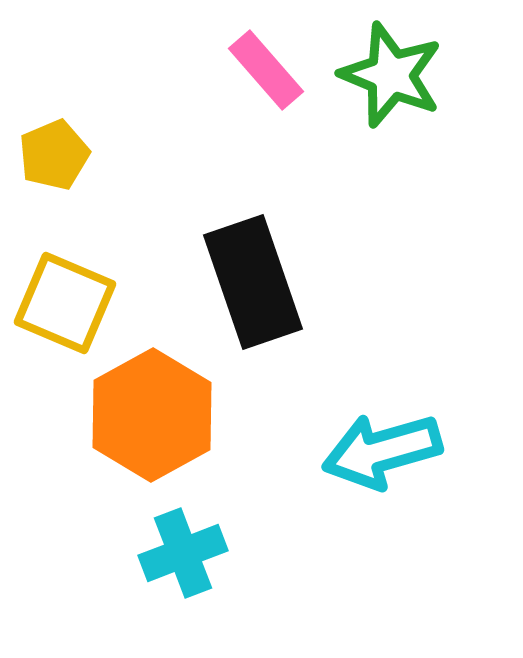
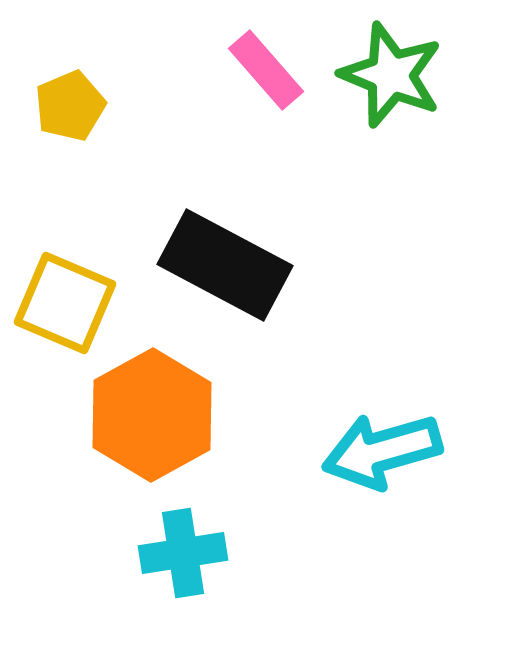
yellow pentagon: moved 16 px right, 49 px up
black rectangle: moved 28 px left, 17 px up; rotated 43 degrees counterclockwise
cyan cross: rotated 12 degrees clockwise
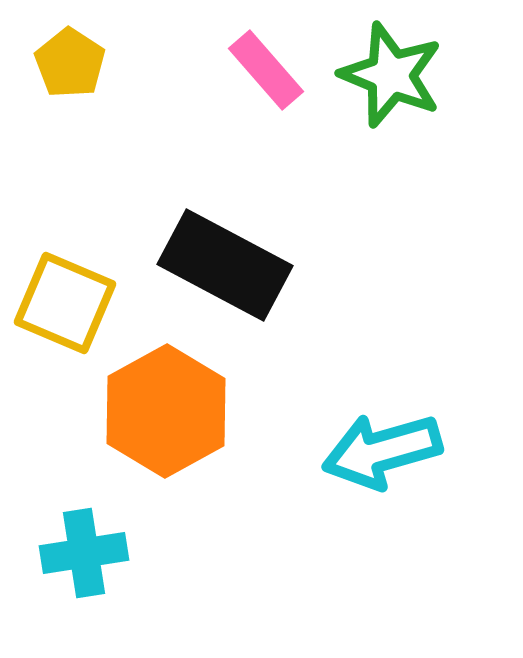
yellow pentagon: moved 43 px up; rotated 16 degrees counterclockwise
orange hexagon: moved 14 px right, 4 px up
cyan cross: moved 99 px left
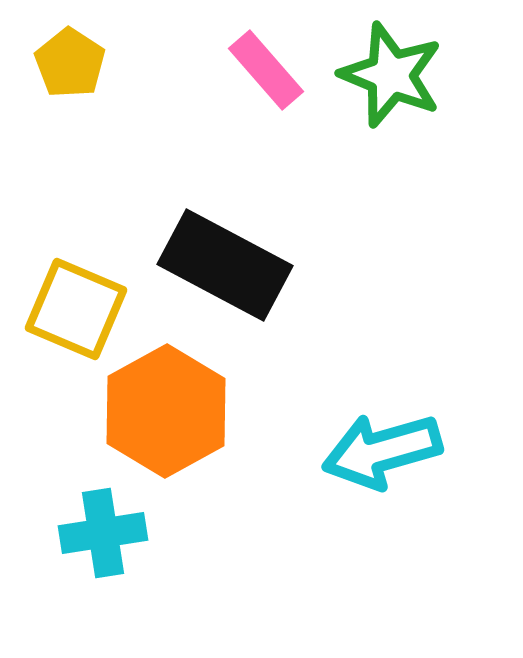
yellow square: moved 11 px right, 6 px down
cyan cross: moved 19 px right, 20 px up
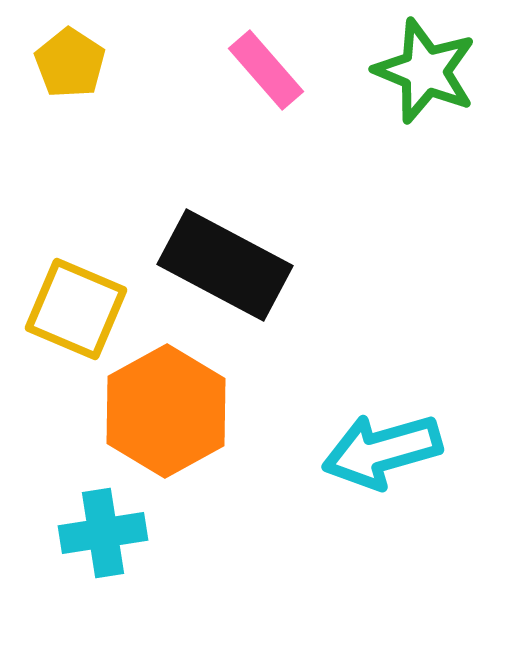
green star: moved 34 px right, 4 px up
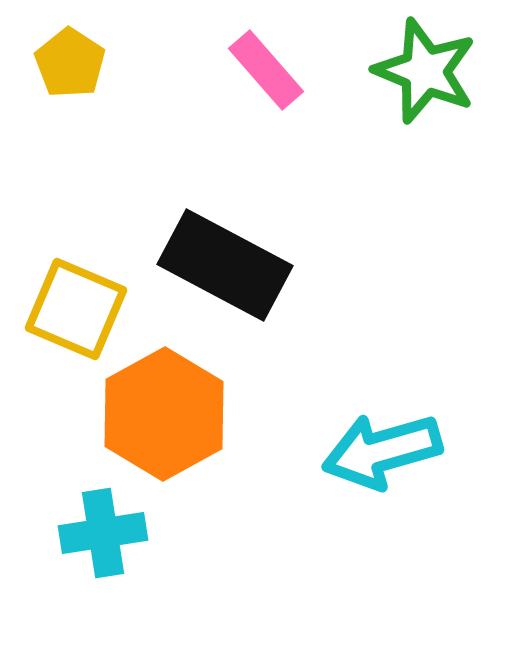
orange hexagon: moved 2 px left, 3 px down
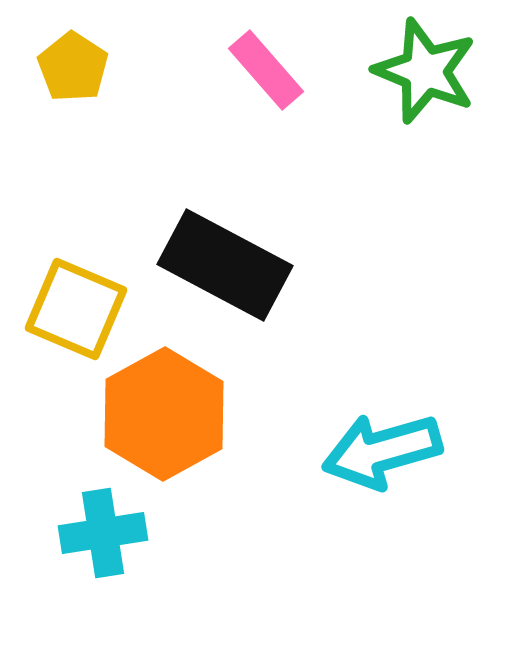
yellow pentagon: moved 3 px right, 4 px down
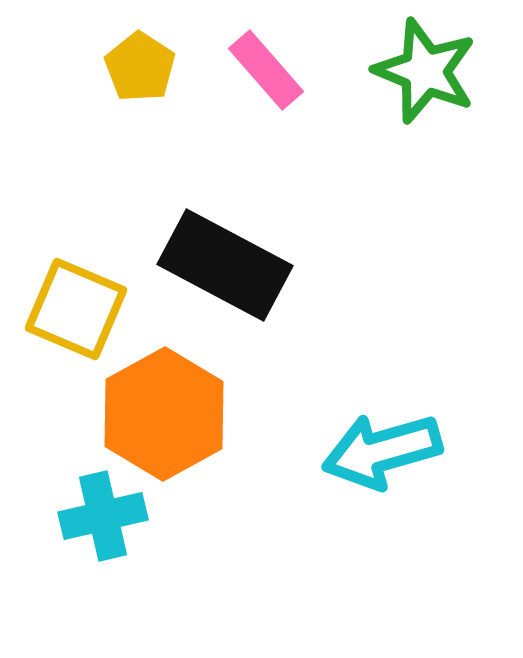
yellow pentagon: moved 67 px right
cyan cross: moved 17 px up; rotated 4 degrees counterclockwise
